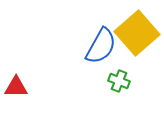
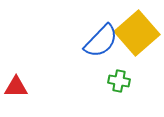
blue semicircle: moved 5 px up; rotated 15 degrees clockwise
green cross: rotated 10 degrees counterclockwise
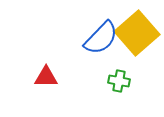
blue semicircle: moved 3 px up
red triangle: moved 30 px right, 10 px up
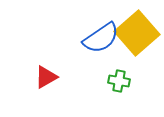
blue semicircle: rotated 12 degrees clockwise
red triangle: rotated 30 degrees counterclockwise
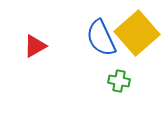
blue semicircle: rotated 99 degrees clockwise
red triangle: moved 11 px left, 31 px up
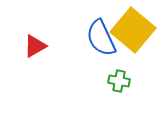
yellow square: moved 4 px left, 3 px up; rotated 9 degrees counterclockwise
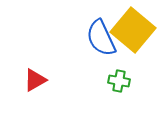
red triangle: moved 34 px down
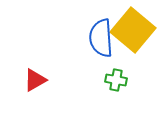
blue semicircle: rotated 21 degrees clockwise
green cross: moved 3 px left, 1 px up
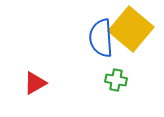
yellow square: moved 2 px left, 1 px up
red triangle: moved 3 px down
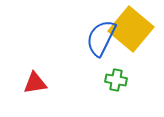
blue semicircle: rotated 30 degrees clockwise
red triangle: rotated 20 degrees clockwise
